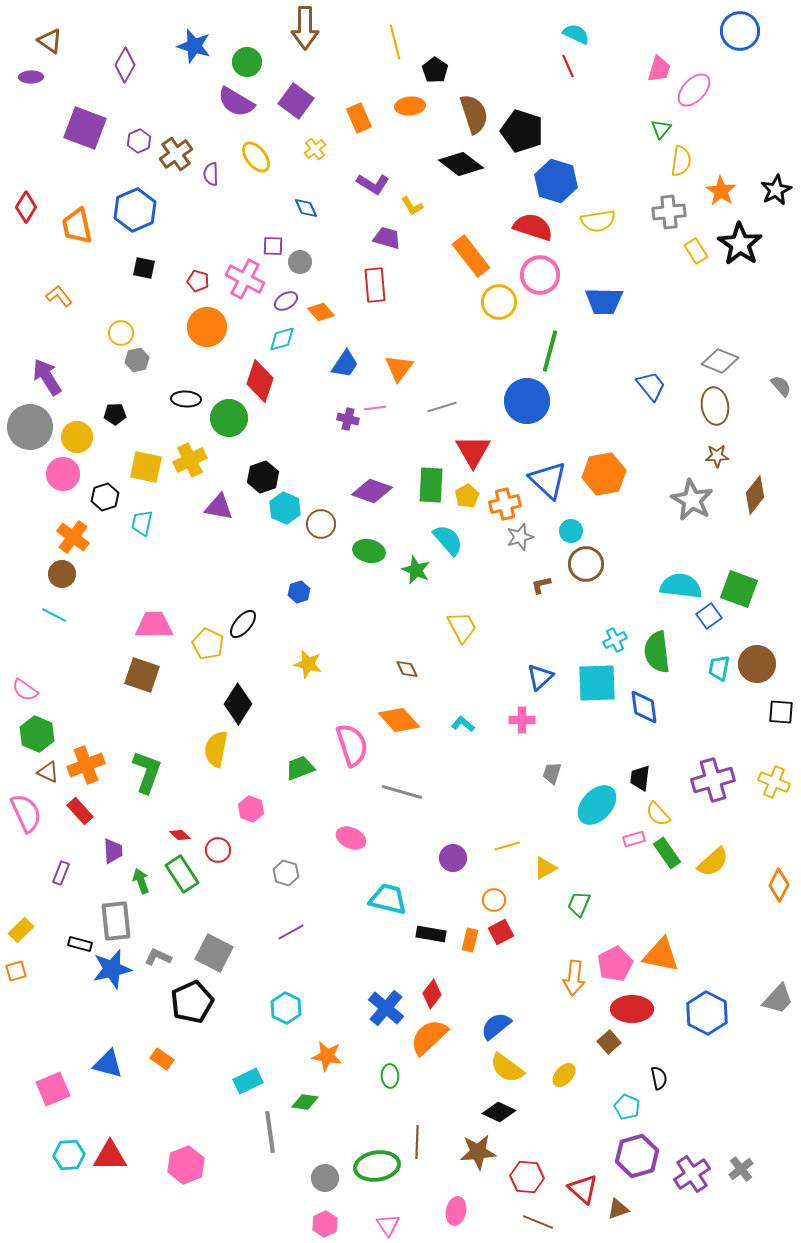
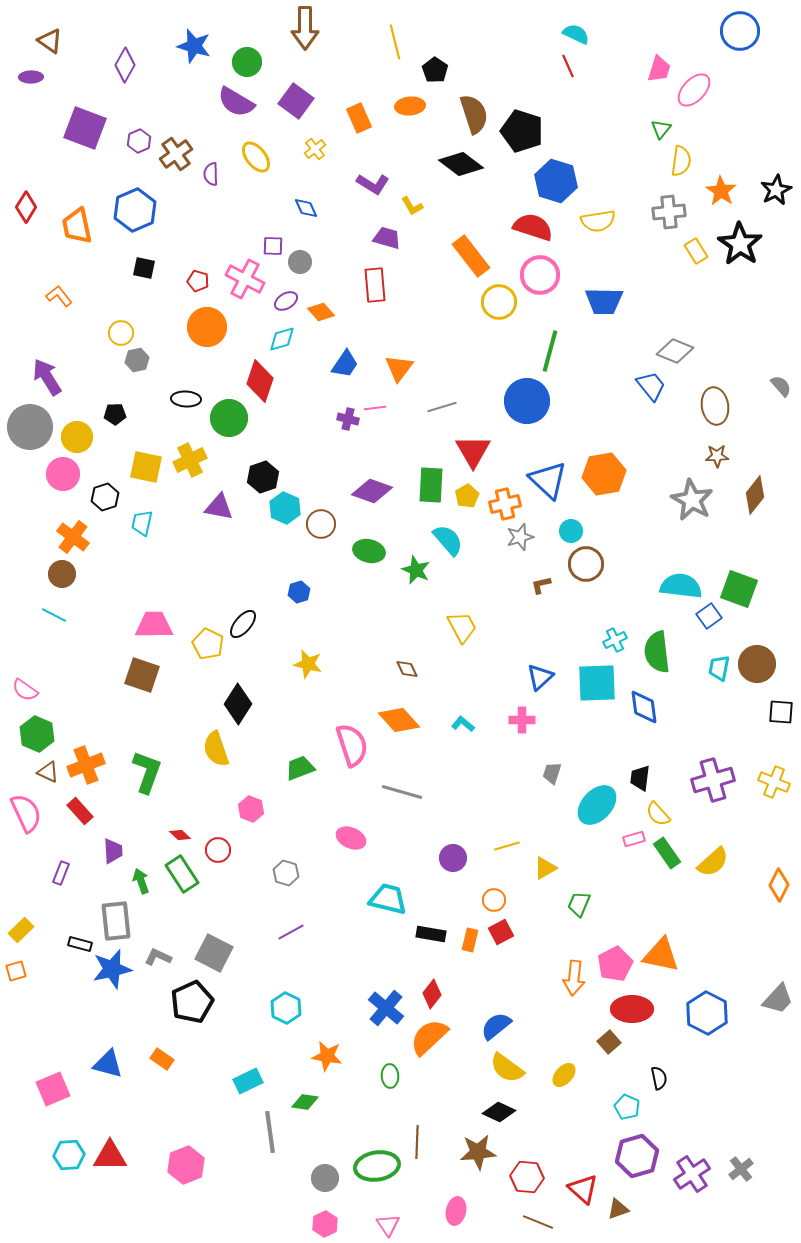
gray diamond at (720, 361): moved 45 px left, 10 px up
yellow semicircle at (216, 749): rotated 30 degrees counterclockwise
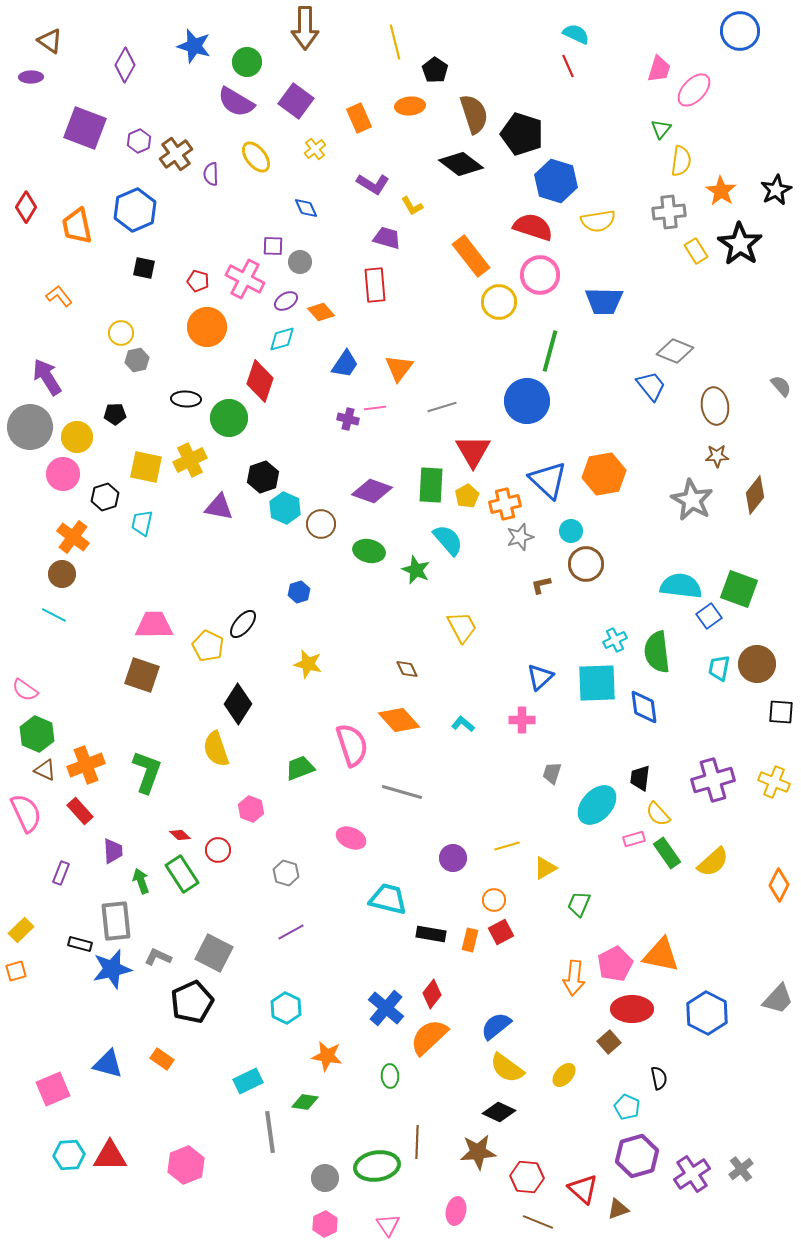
black pentagon at (522, 131): moved 3 px down
yellow pentagon at (208, 644): moved 2 px down
brown triangle at (48, 772): moved 3 px left, 2 px up
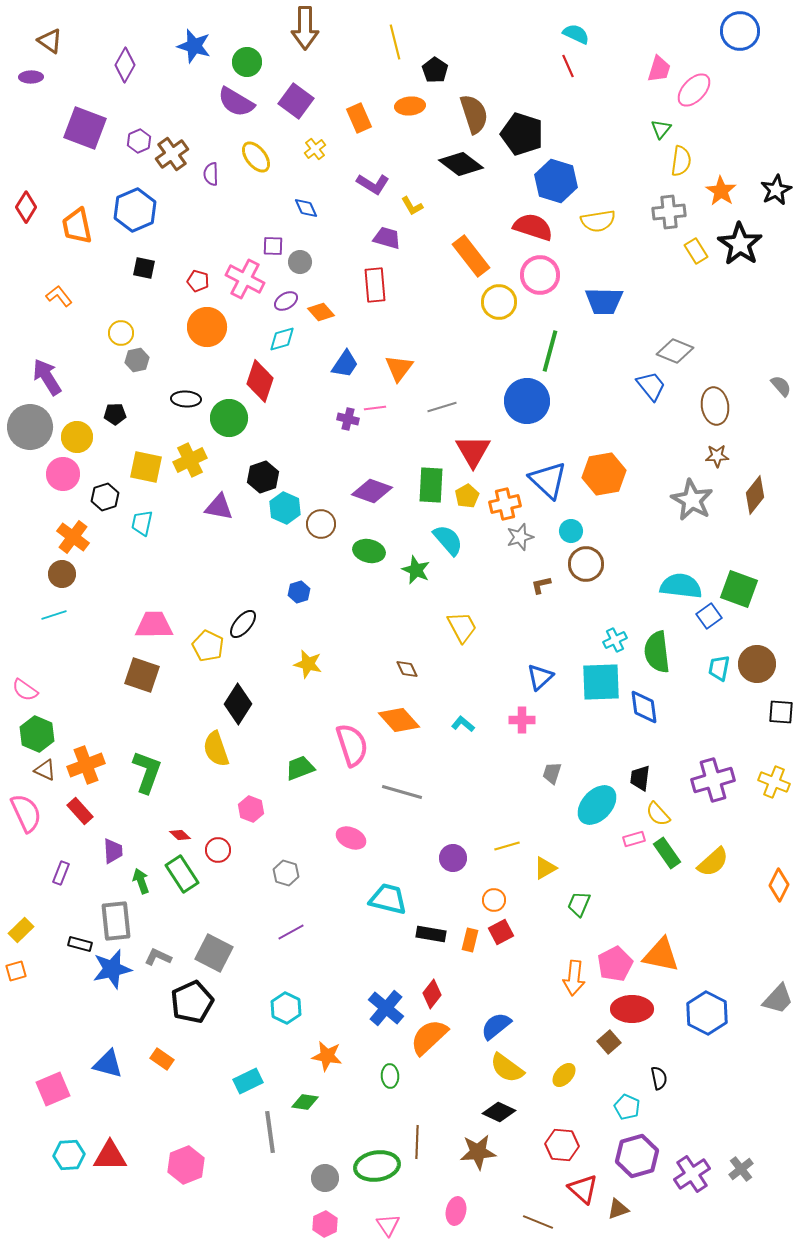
brown cross at (176, 154): moved 4 px left
cyan line at (54, 615): rotated 45 degrees counterclockwise
cyan square at (597, 683): moved 4 px right, 1 px up
red hexagon at (527, 1177): moved 35 px right, 32 px up
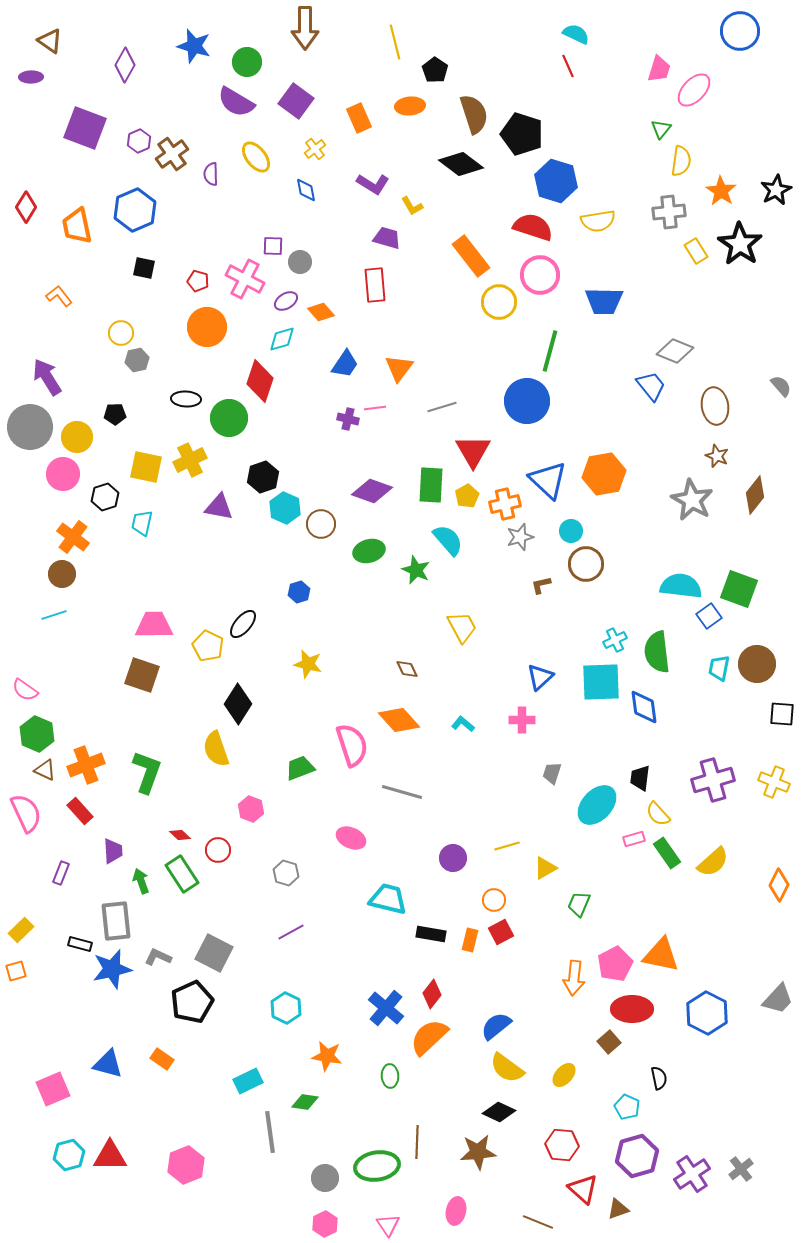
blue diamond at (306, 208): moved 18 px up; rotated 15 degrees clockwise
brown star at (717, 456): rotated 25 degrees clockwise
green ellipse at (369, 551): rotated 28 degrees counterclockwise
black square at (781, 712): moved 1 px right, 2 px down
cyan hexagon at (69, 1155): rotated 12 degrees counterclockwise
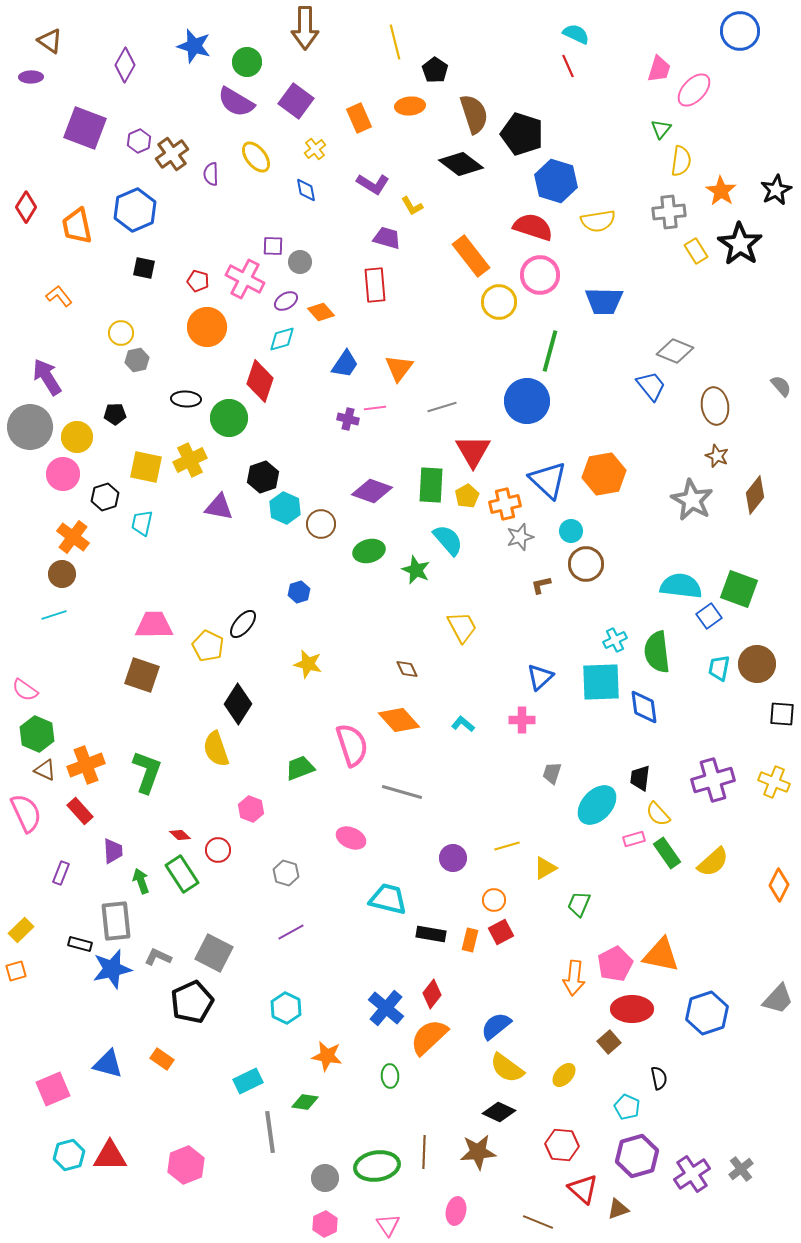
blue hexagon at (707, 1013): rotated 15 degrees clockwise
brown line at (417, 1142): moved 7 px right, 10 px down
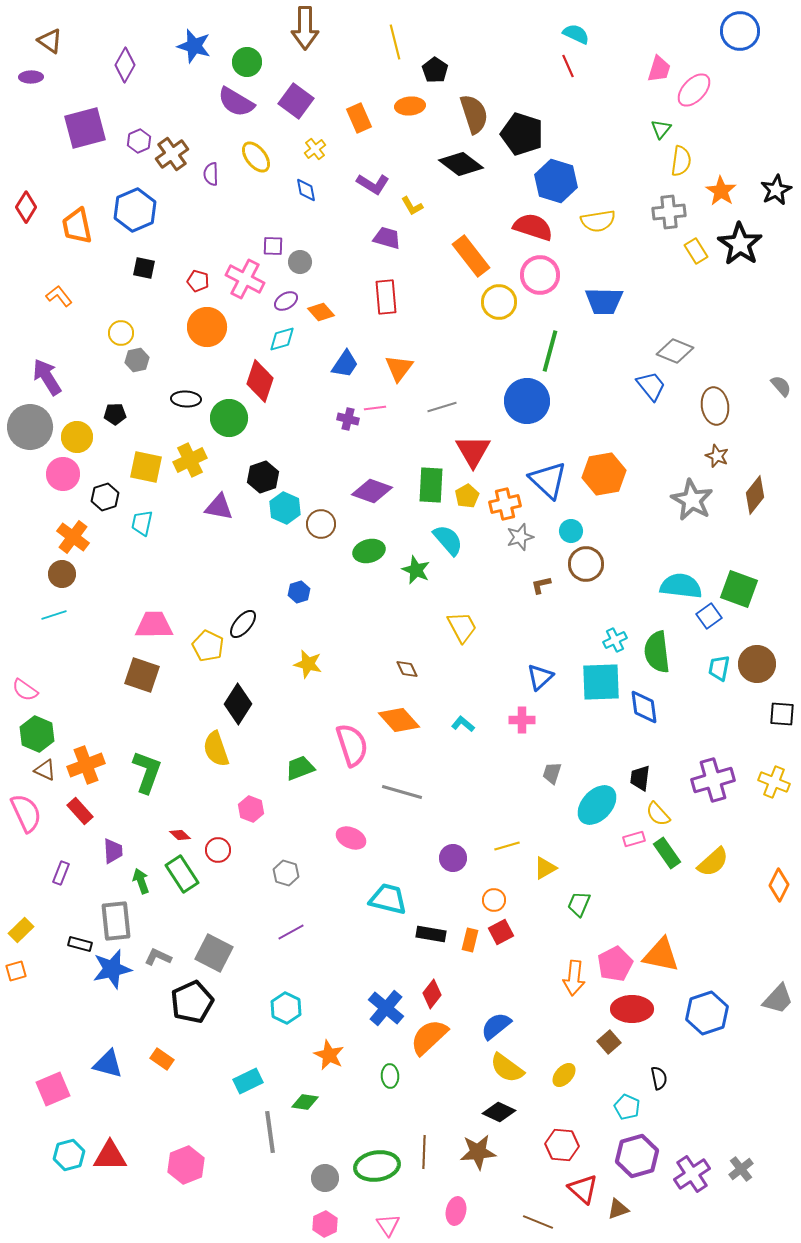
purple square at (85, 128): rotated 36 degrees counterclockwise
red rectangle at (375, 285): moved 11 px right, 12 px down
orange star at (327, 1056): moved 2 px right, 1 px up; rotated 16 degrees clockwise
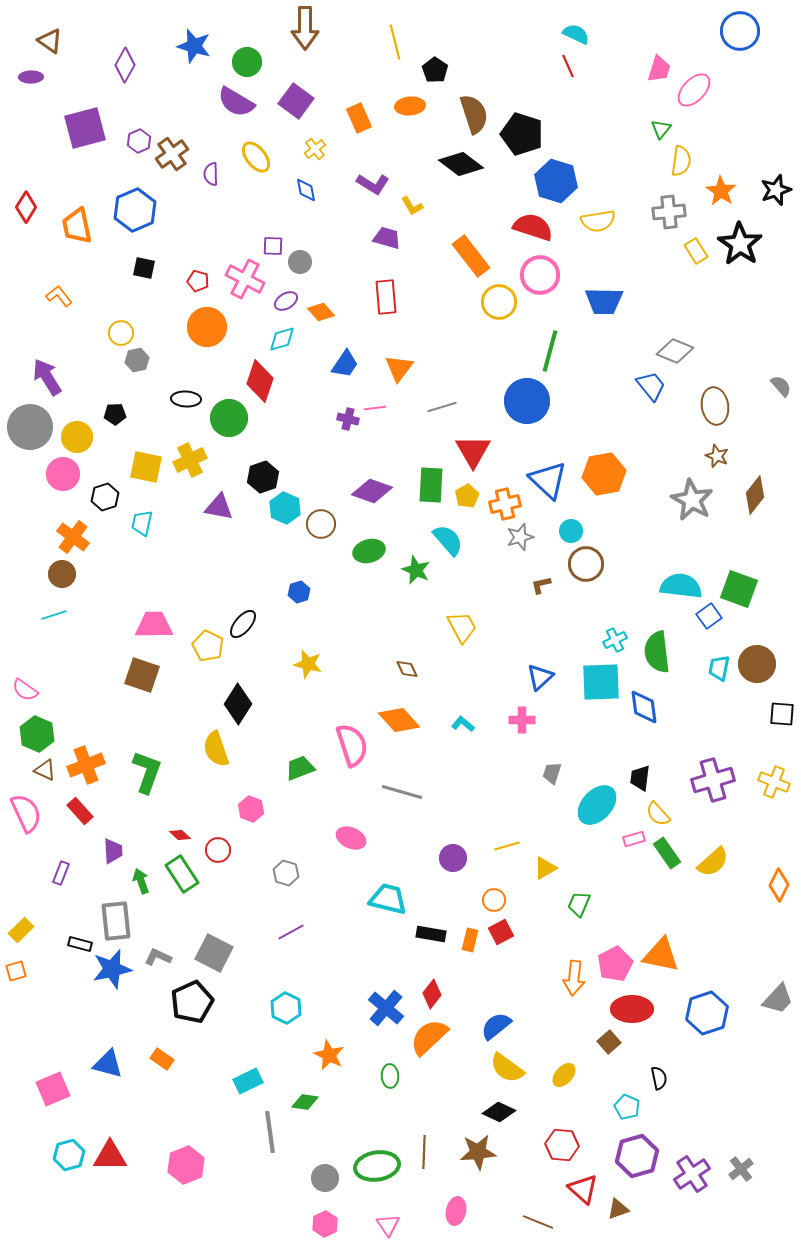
black star at (776, 190): rotated 8 degrees clockwise
